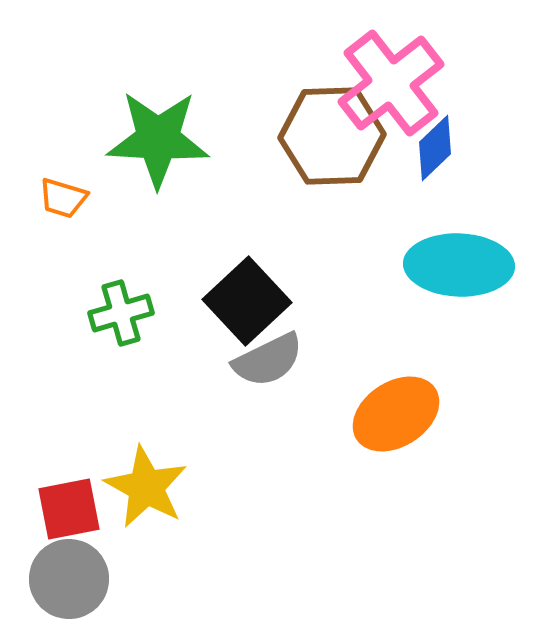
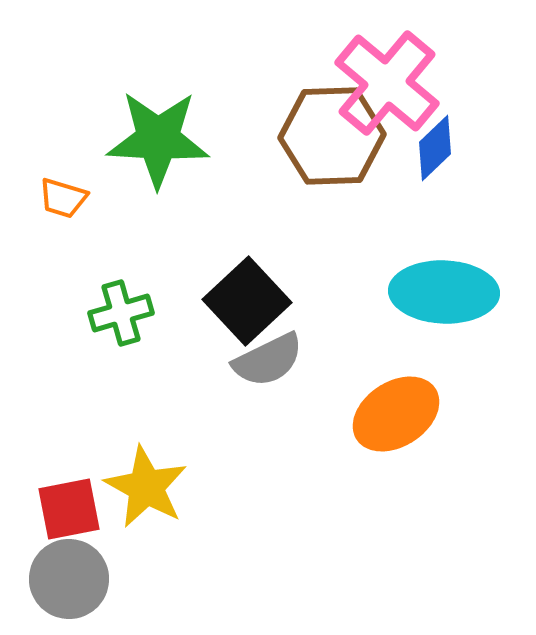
pink cross: moved 4 px left; rotated 12 degrees counterclockwise
cyan ellipse: moved 15 px left, 27 px down
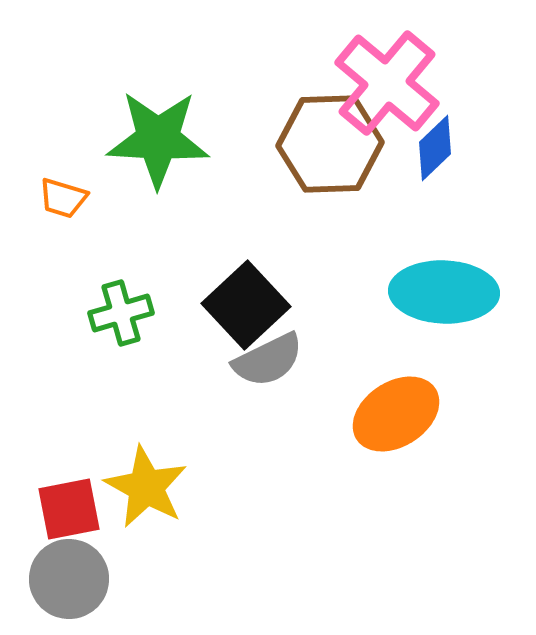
brown hexagon: moved 2 px left, 8 px down
black square: moved 1 px left, 4 px down
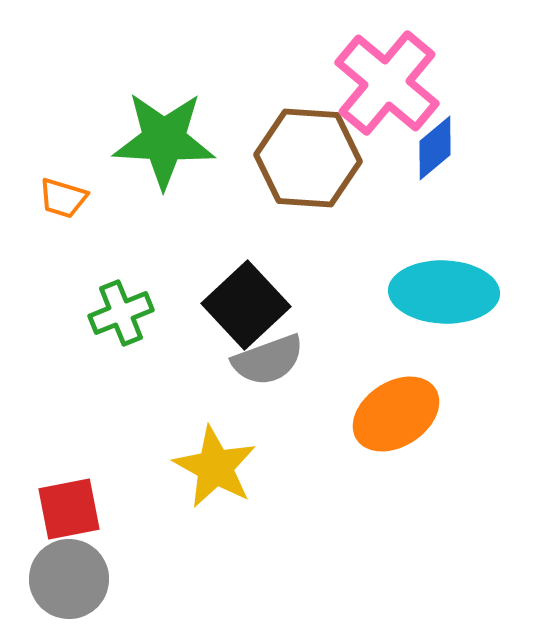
green star: moved 6 px right, 1 px down
brown hexagon: moved 22 px left, 14 px down; rotated 6 degrees clockwise
blue diamond: rotated 4 degrees clockwise
green cross: rotated 6 degrees counterclockwise
gray semicircle: rotated 6 degrees clockwise
yellow star: moved 69 px right, 20 px up
